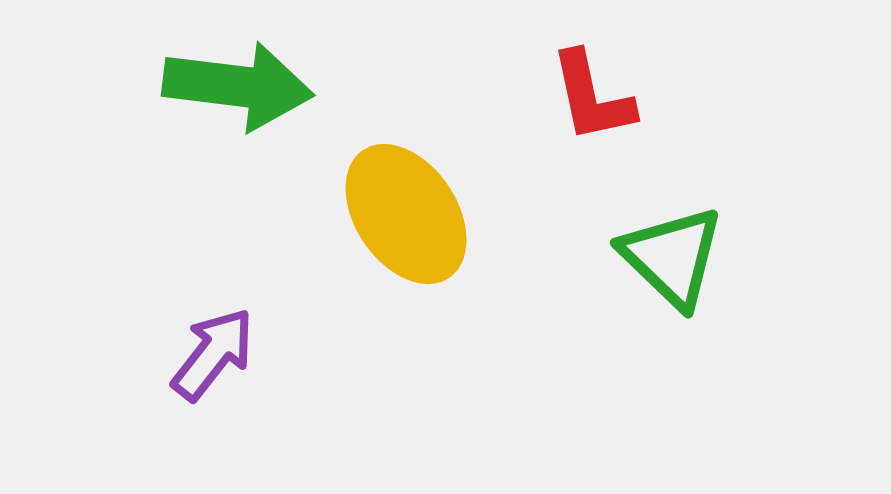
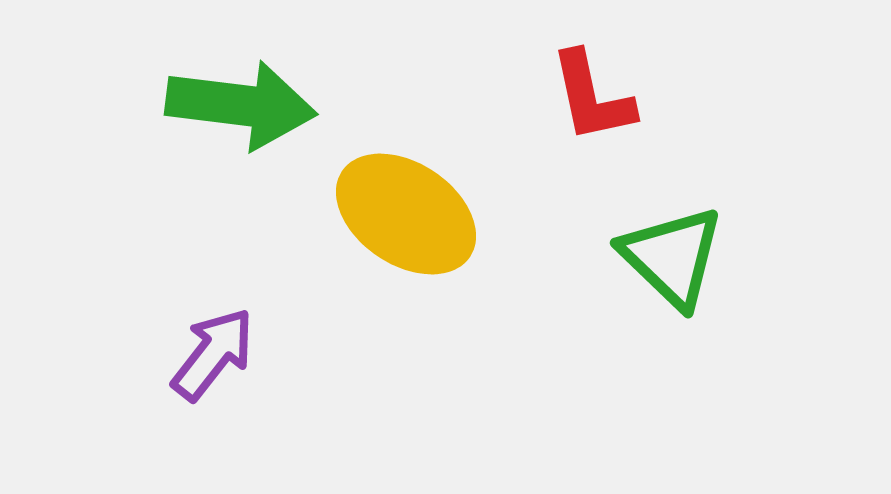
green arrow: moved 3 px right, 19 px down
yellow ellipse: rotated 22 degrees counterclockwise
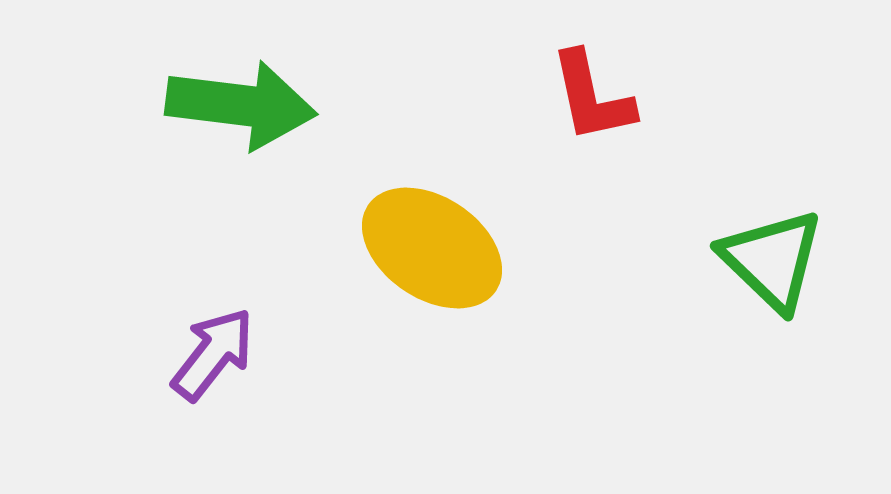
yellow ellipse: moved 26 px right, 34 px down
green triangle: moved 100 px right, 3 px down
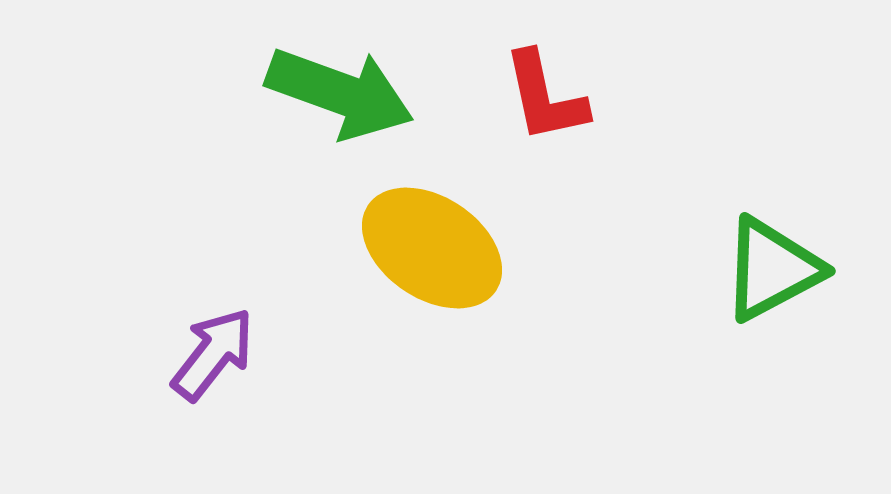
red L-shape: moved 47 px left
green arrow: moved 99 px right, 12 px up; rotated 13 degrees clockwise
green triangle: moved 9 px down; rotated 48 degrees clockwise
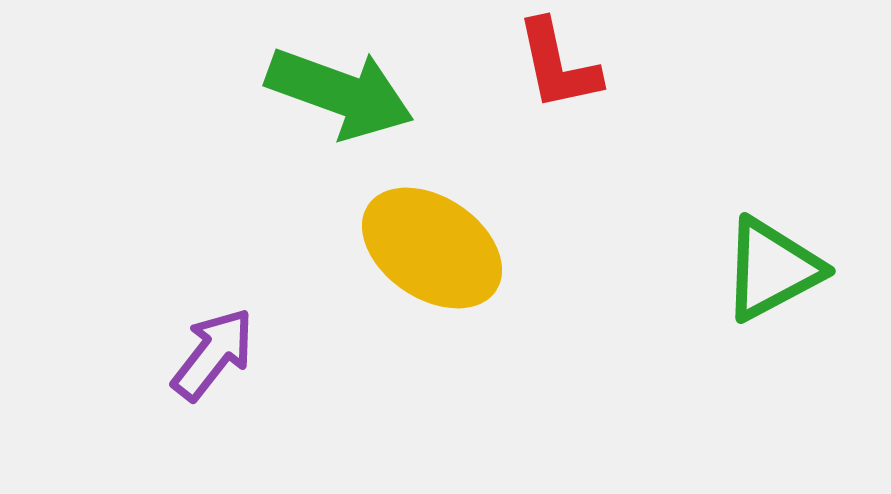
red L-shape: moved 13 px right, 32 px up
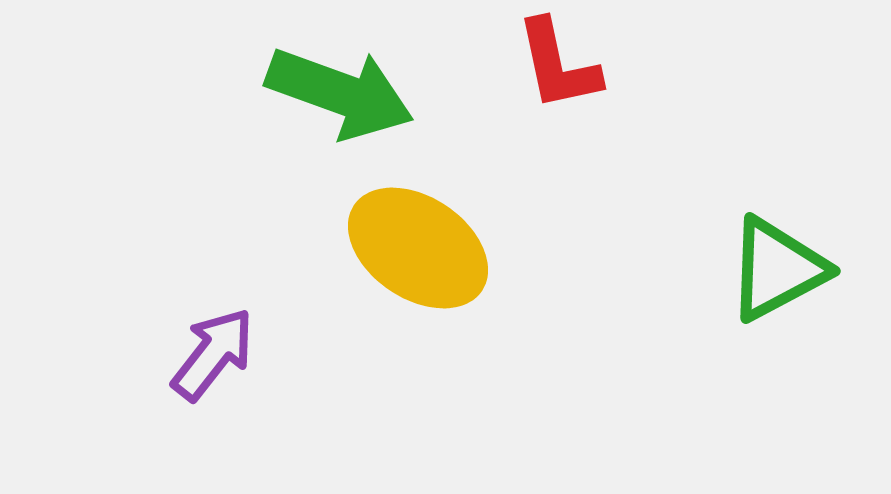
yellow ellipse: moved 14 px left
green triangle: moved 5 px right
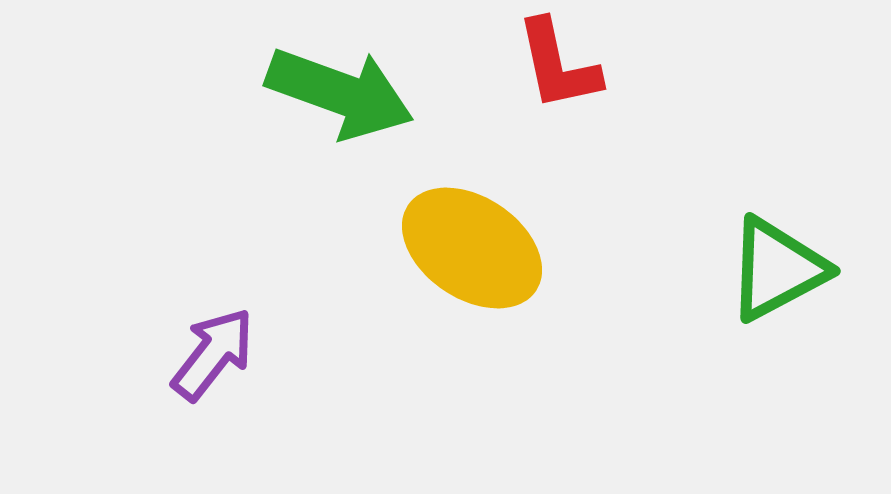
yellow ellipse: moved 54 px right
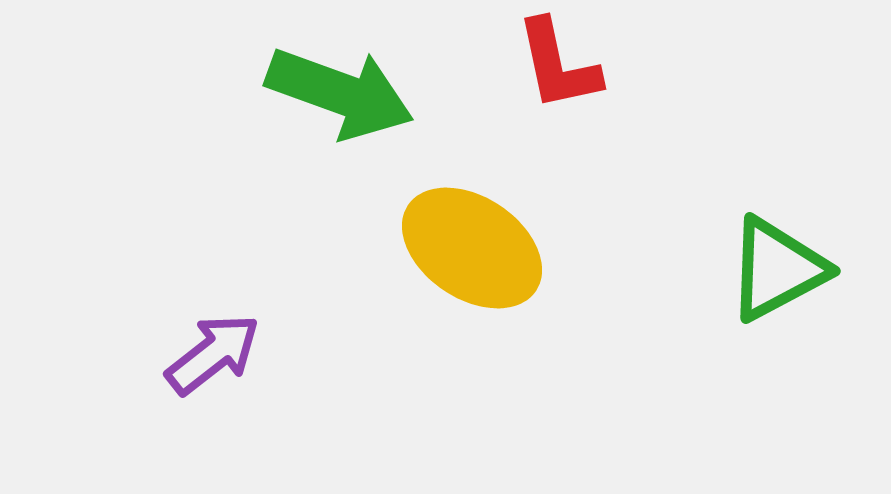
purple arrow: rotated 14 degrees clockwise
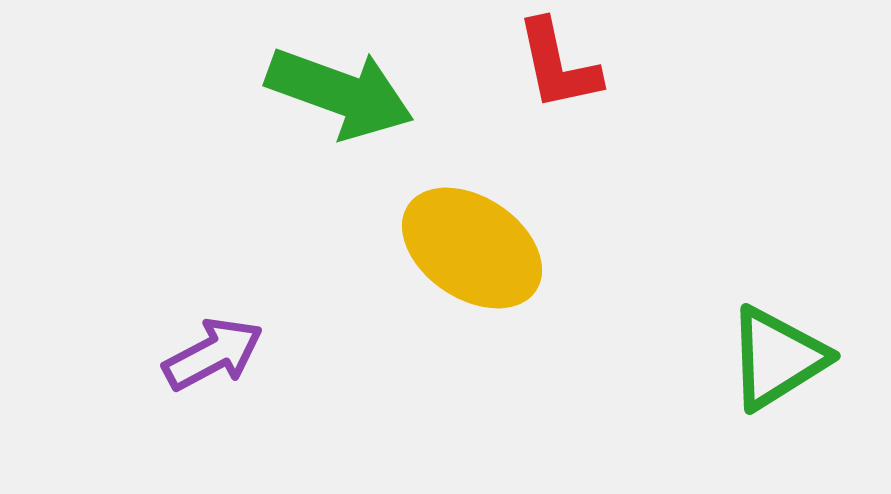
green triangle: moved 89 px down; rotated 4 degrees counterclockwise
purple arrow: rotated 10 degrees clockwise
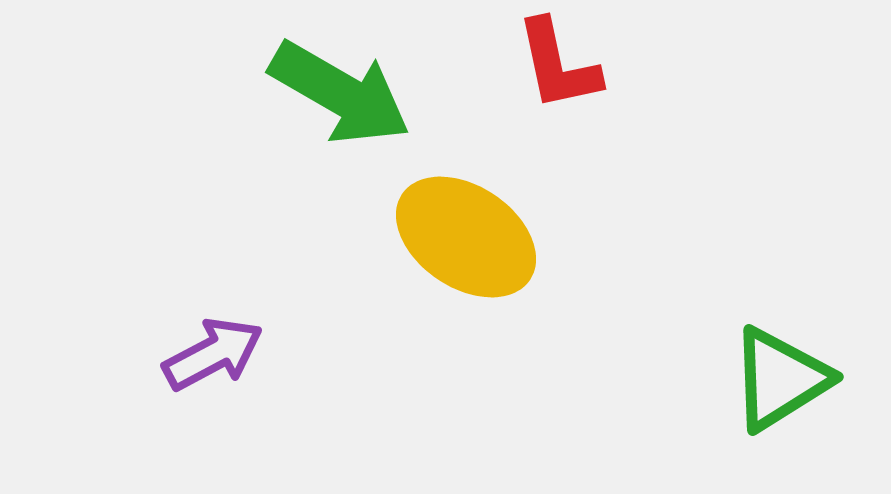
green arrow: rotated 10 degrees clockwise
yellow ellipse: moved 6 px left, 11 px up
green triangle: moved 3 px right, 21 px down
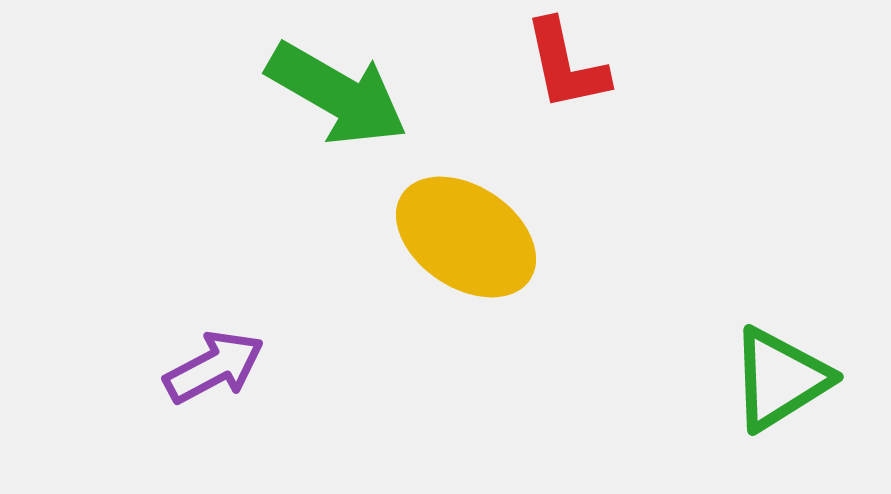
red L-shape: moved 8 px right
green arrow: moved 3 px left, 1 px down
purple arrow: moved 1 px right, 13 px down
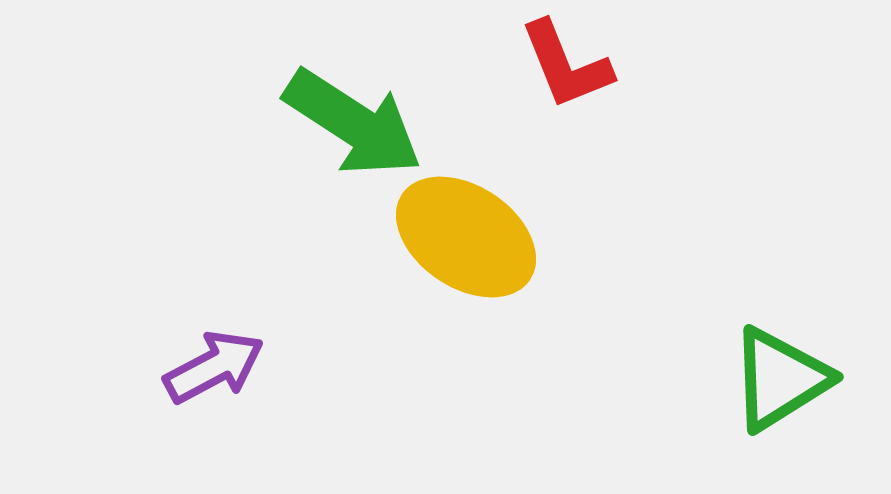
red L-shape: rotated 10 degrees counterclockwise
green arrow: moved 16 px right, 29 px down; rotated 3 degrees clockwise
